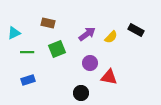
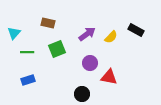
cyan triangle: rotated 24 degrees counterclockwise
black circle: moved 1 px right, 1 px down
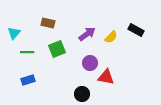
red triangle: moved 3 px left
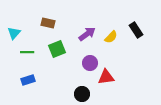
black rectangle: rotated 28 degrees clockwise
red triangle: rotated 18 degrees counterclockwise
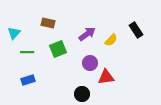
yellow semicircle: moved 3 px down
green square: moved 1 px right
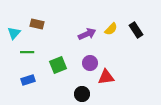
brown rectangle: moved 11 px left, 1 px down
purple arrow: rotated 12 degrees clockwise
yellow semicircle: moved 11 px up
green square: moved 16 px down
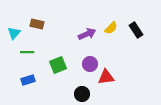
yellow semicircle: moved 1 px up
purple circle: moved 1 px down
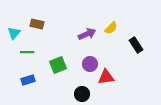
black rectangle: moved 15 px down
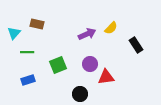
black circle: moved 2 px left
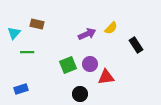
green square: moved 10 px right
blue rectangle: moved 7 px left, 9 px down
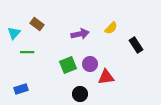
brown rectangle: rotated 24 degrees clockwise
purple arrow: moved 7 px left; rotated 12 degrees clockwise
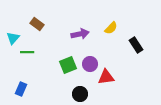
cyan triangle: moved 1 px left, 5 px down
blue rectangle: rotated 48 degrees counterclockwise
